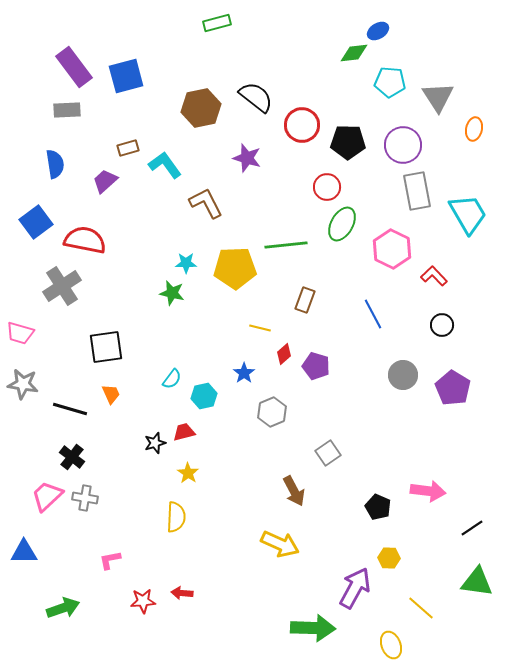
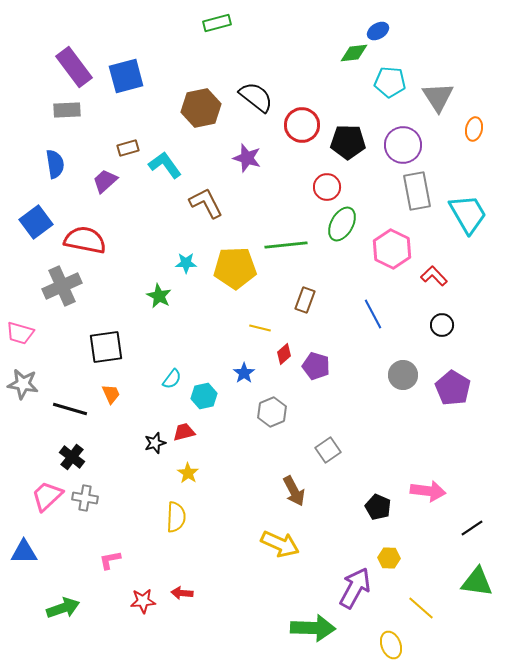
gray cross at (62, 286): rotated 9 degrees clockwise
green star at (172, 293): moved 13 px left, 3 px down; rotated 15 degrees clockwise
gray square at (328, 453): moved 3 px up
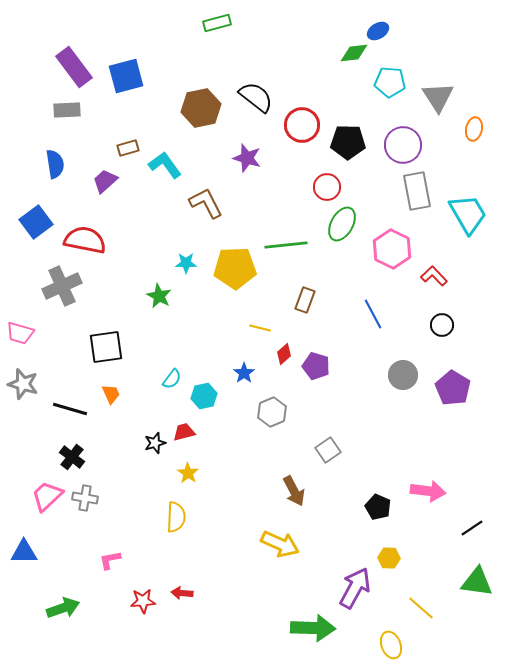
gray star at (23, 384): rotated 8 degrees clockwise
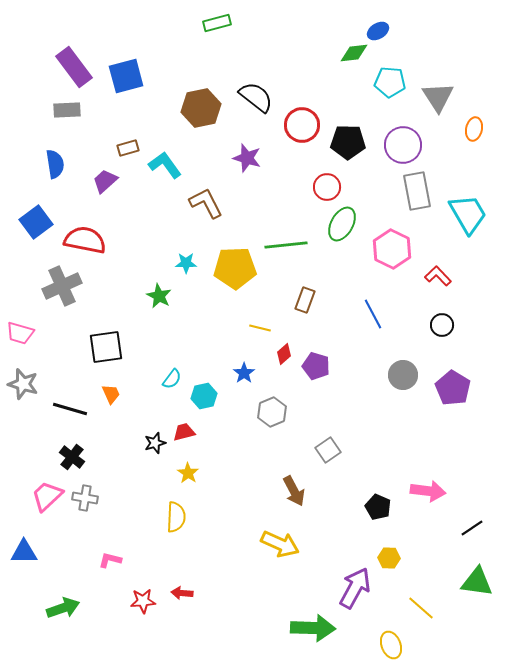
red L-shape at (434, 276): moved 4 px right
pink L-shape at (110, 560): rotated 25 degrees clockwise
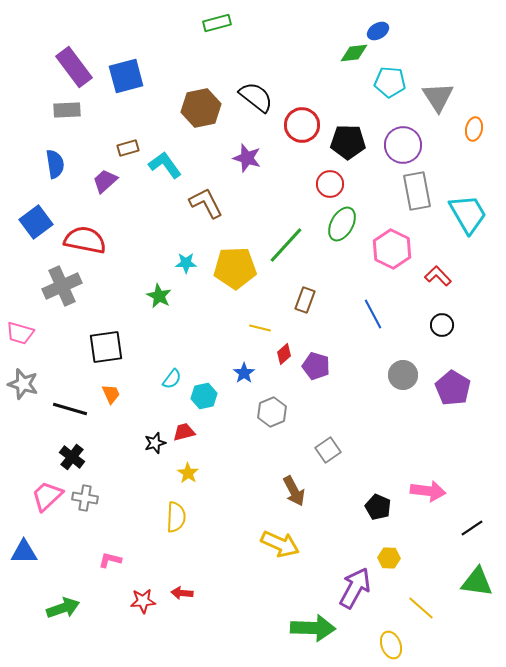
red circle at (327, 187): moved 3 px right, 3 px up
green line at (286, 245): rotated 42 degrees counterclockwise
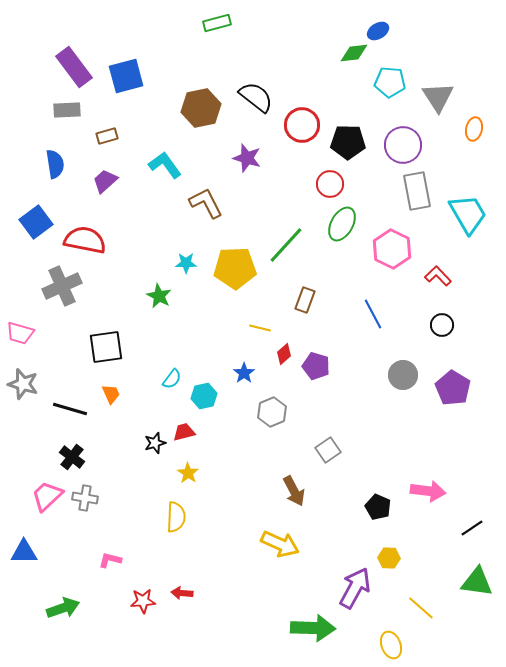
brown rectangle at (128, 148): moved 21 px left, 12 px up
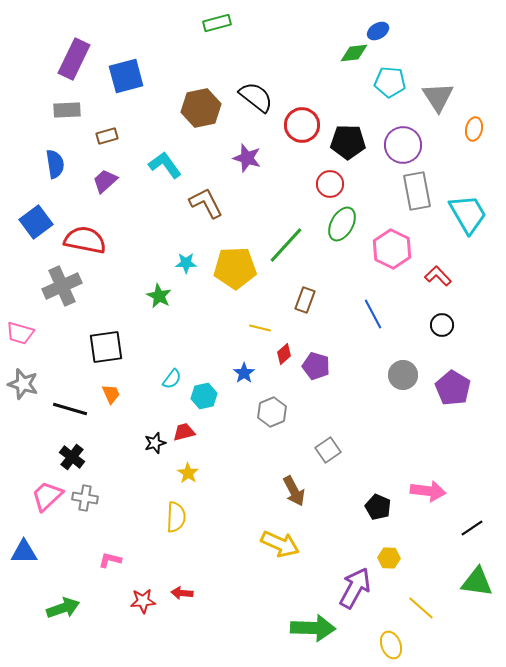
purple rectangle at (74, 67): moved 8 px up; rotated 63 degrees clockwise
